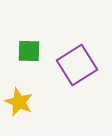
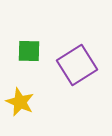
yellow star: moved 1 px right
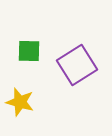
yellow star: rotated 8 degrees counterclockwise
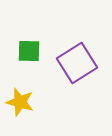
purple square: moved 2 px up
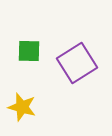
yellow star: moved 2 px right, 5 px down
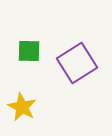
yellow star: rotated 12 degrees clockwise
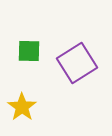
yellow star: rotated 8 degrees clockwise
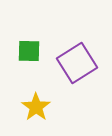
yellow star: moved 14 px right
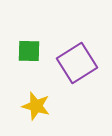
yellow star: moved 1 px up; rotated 20 degrees counterclockwise
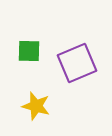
purple square: rotated 9 degrees clockwise
